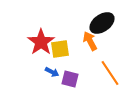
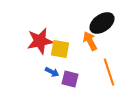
red star: moved 1 px left, 1 px up; rotated 24 degrees clockwise
yellow square: rotated 18 degrees clockwise
orange line: moved 1 px left, 1 px up; rotated 16 degrees clockwise
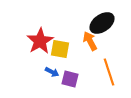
red star: rotated 20 degrees counterclockwise
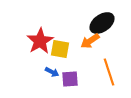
orange arrow: rotated 96 degrees counterclockwise
purple square: rotated 18 degrees counterclockwise
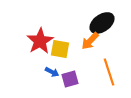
orange arrow: rotated 12 degrees counterclockwise
purple square: rotated 12 degrees counterclockwise
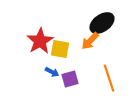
orange line: moved 6 px down
